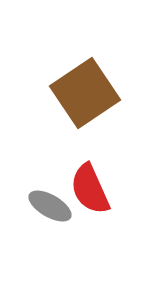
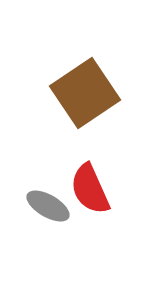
gray ellipse: moved 2 px left
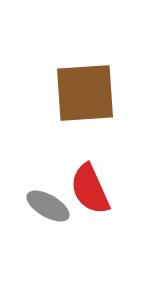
brown square: rotated 30 degrees clockwise
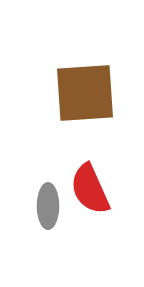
gray ellipse: rotated 60 degrees clockwise
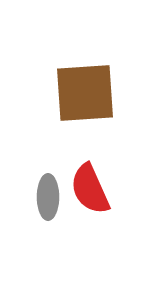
gray ellipse: moved 9 px up
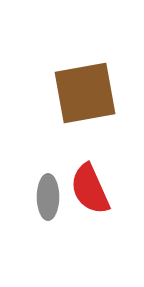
brown square: rotated 6 degrees counterclockwise
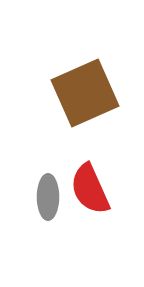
brown square: rotated 14 degrees counterclockwise
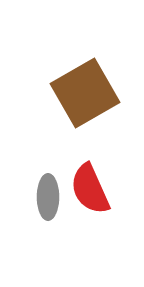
brown square: rotated 6 degrees counterclockwise
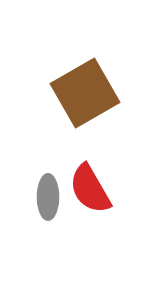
red semicircle: rotated 6 degrees counterclockwise
